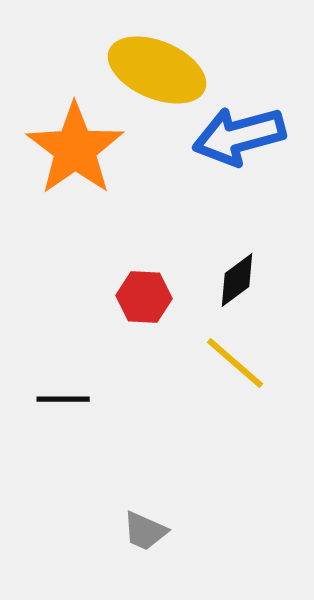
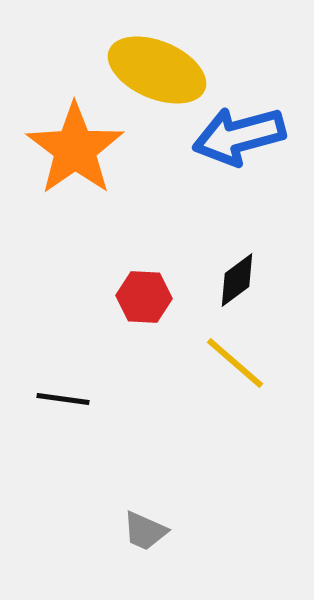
black line: rotated 8 degrees clockwise
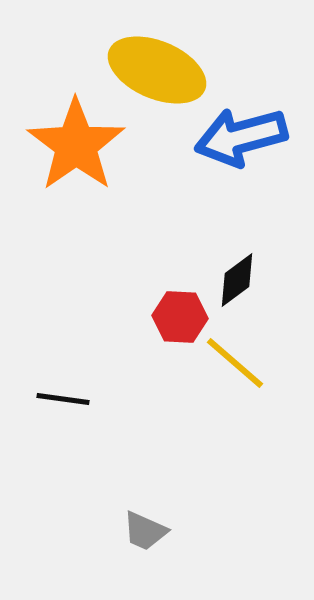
blue arrow: moved 2 px right, 1 px down
orange star: moved 1 px right, 4 px up
red hexagon: moved 36 px right, 20 px down
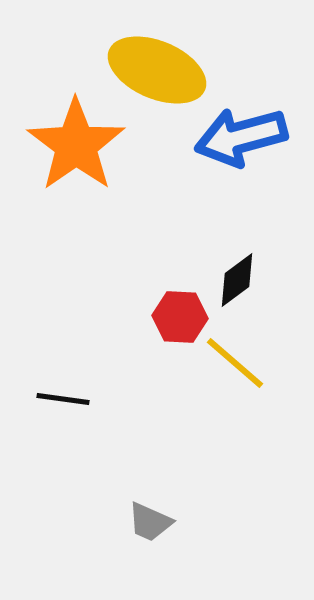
gray trapezoid: moved 5 px right, 9 px up
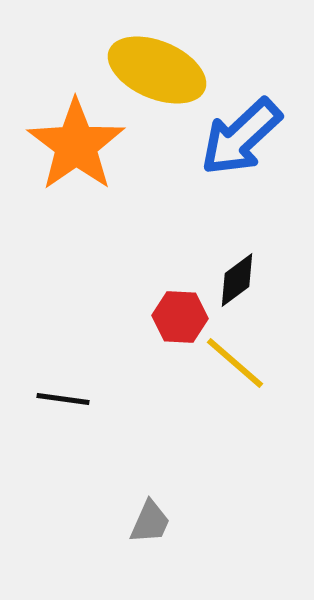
blue arrow: rotated 28 degrees counterclockwise
gray trapezoid: rotated 90 degrees counterclockwise
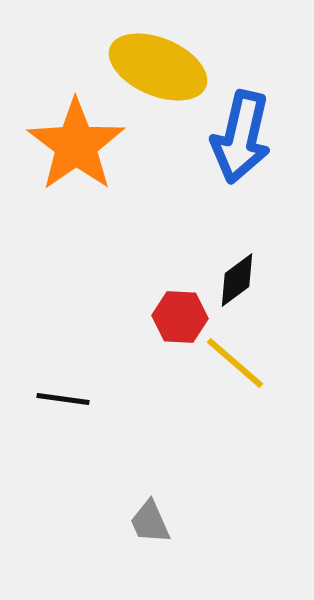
yellow ellipse: moved 1 px right, 3 px up
blue arrow: rotated 34 degrees counterclockwise
gray trapezoid: rotated 132 degrees clockwise
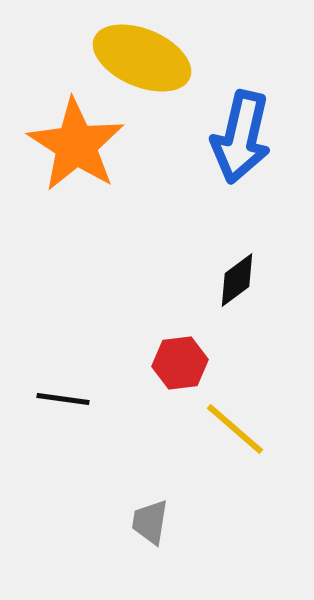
yellow ellipse: moved 16 px left, 9 px up
orange star: rotated 4 degrees counterclockwise
red hexagon: moved 46 px down; rotated 10 degrees counterclockwise
yellow line: moved 66 px down
gray trapezoid: rotated 33 degrees clockwise
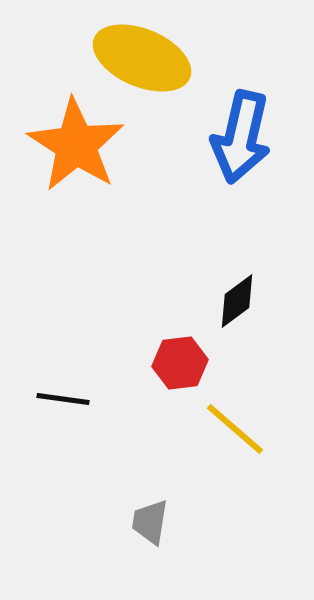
black diamond: moved 21 px down
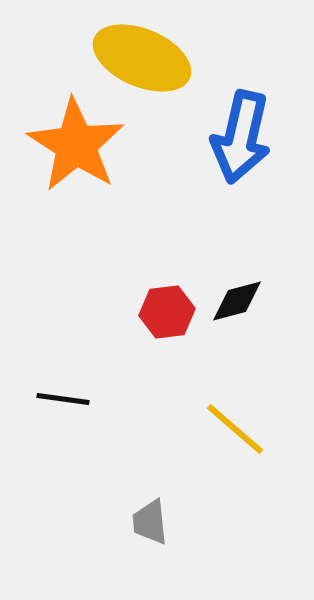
black diamond: rotated 22 degrees clockwise
red hexagon: moved 13 px left, 51 px up
gray trapezoid: rotated 15 degrees counterclockwise
